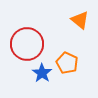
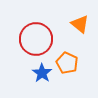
orange triangle: moved 4 px down
red circle: moved 9 px right, 5 px up
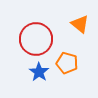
orange pentagon: rotated 10 degrees counterclockwise
blue star: moved 3 px left, 1 px up
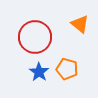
red circle: moved 1 px left, 2 px up
orange pentagon: moved 6 px down
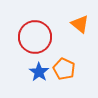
orange pentagon: moved 3 px left; rotated 10 degrees clockwise
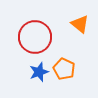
blue star: rotated 18 degrees clockwise
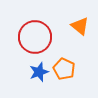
orange triangle: moved 2 px down
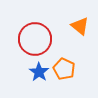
red circle: moved 2 px down
blue star: rotated 18 degrees counterclockwise
